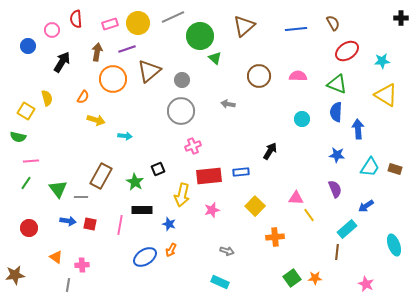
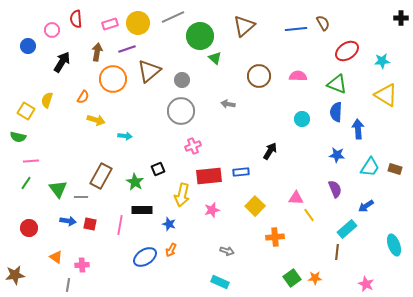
brown semicircle at (333, 23): moved 10 px left
yellow semicircle at (47, 98): moved 2 px down; rotated 147 degrees counterclockwise
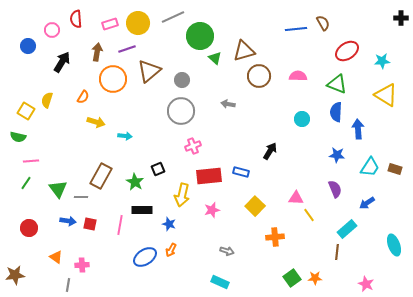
brown triangle at (244, 26): moved 25 px down; rotated 25 degrees clockwise
yellow arrow at (96, 120): moved 2 px down
blue rectangle at (241, 172): rotated 21 degrees clockwise
blue arrow at (366, 206): moved 1 px right, 3 px up
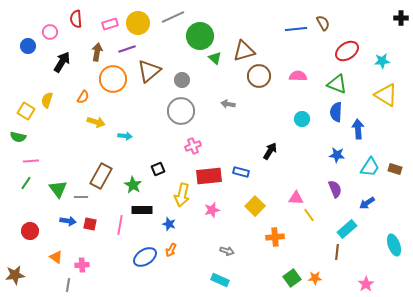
pink circle at (52, 30): moved 2 px left, 2 px down
green star at (135, 182): moved 2 px left, 3 px down
red circle at (29, 228): moved 1 px right, 3 px down
cyan rectangle at (220, 282): moved 2 px up
pink star at (366, 284): rotated 14 degrees clockwise
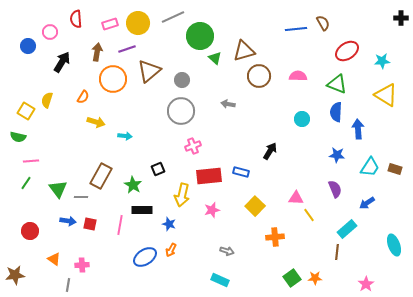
orange triangle at (56, 257): moved 2 px left, 2 px down
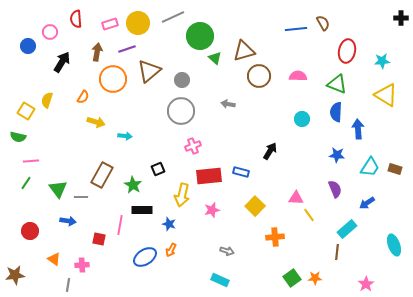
red ellipse at (347, 51): rotated 45 degrees counterclockwise
brown rectangle at (101, 176): moved 1 px right, 1 px up
red square at (90, 224): moved 9 px right, 15 px down
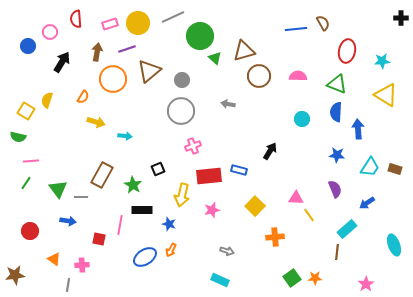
blue rectangle at (241, 172): moved 2 px left, 2 px up
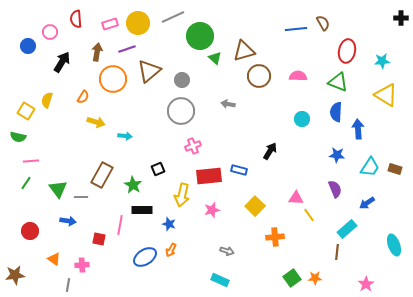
green triangle at (337, 84): moved 1 px right, 2 px up
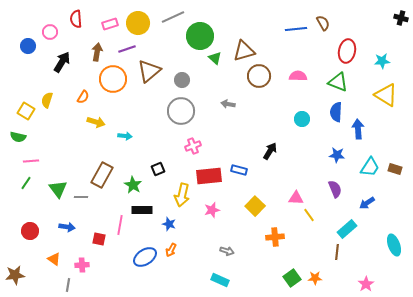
black cross at (401, 18): rotated 16 degrees clockwise
blue arrow at (68, 221): moved 1 px left, 6 px down
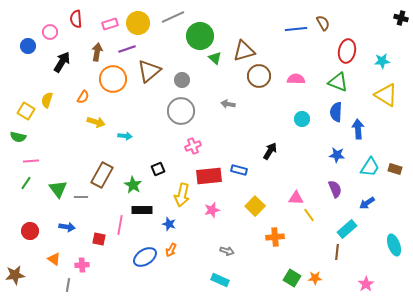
pink semicircle at (298, 76): moved 2 px left, 3 px down
green square at (292, 278): rotated 24 degrees counterclockwise
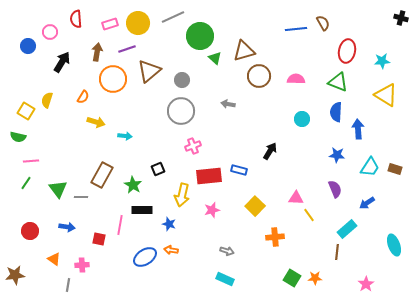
orange arrow at (171, 250): rotated 72 degrees clockwise
cyan rectangle at (220, 280): moved 5 px right, 1 px up
